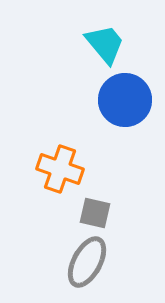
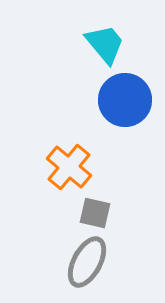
orange cross: moved 9 px right, 2 px up; rotated 21 degrees clockwise
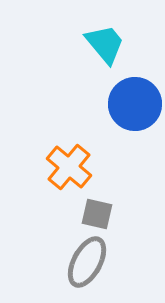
blue circle: moved 10 px right, 4 px down
gray square: moved 2 px right, 1 px down
